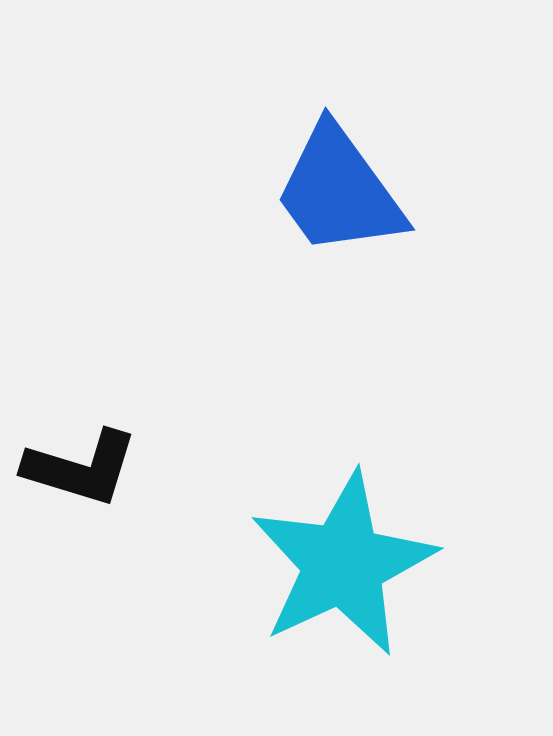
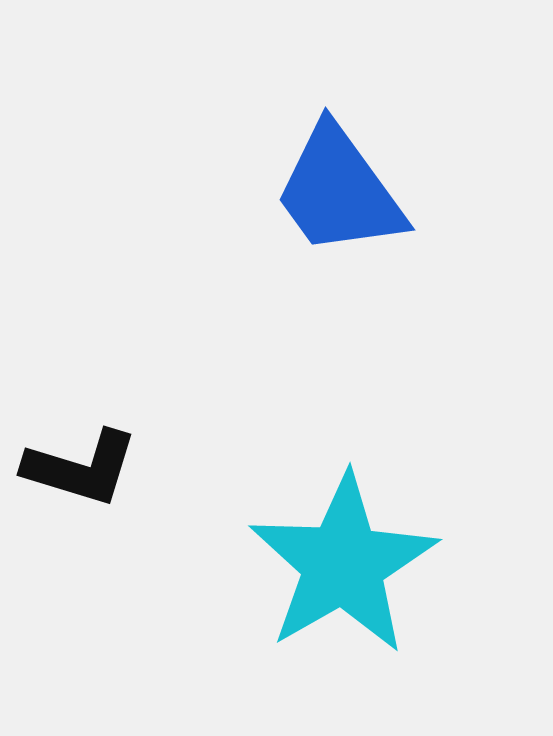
cyan star: rotated 5 degrees counterclockwise
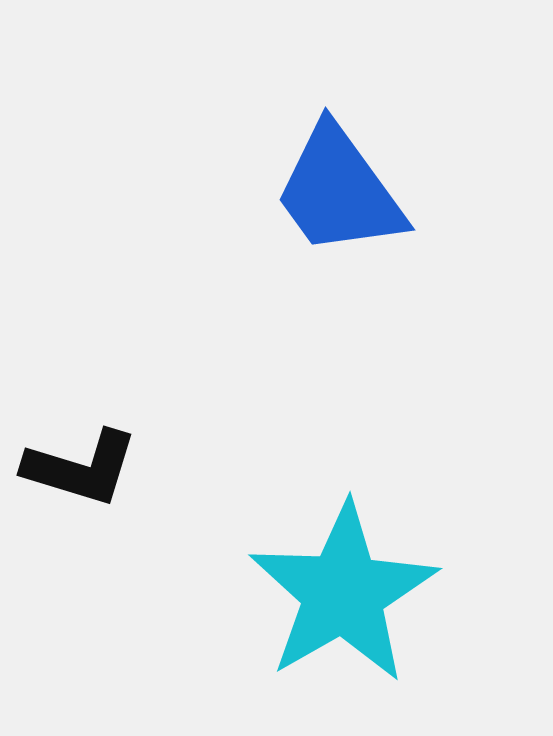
cyan star: moved 29 px down
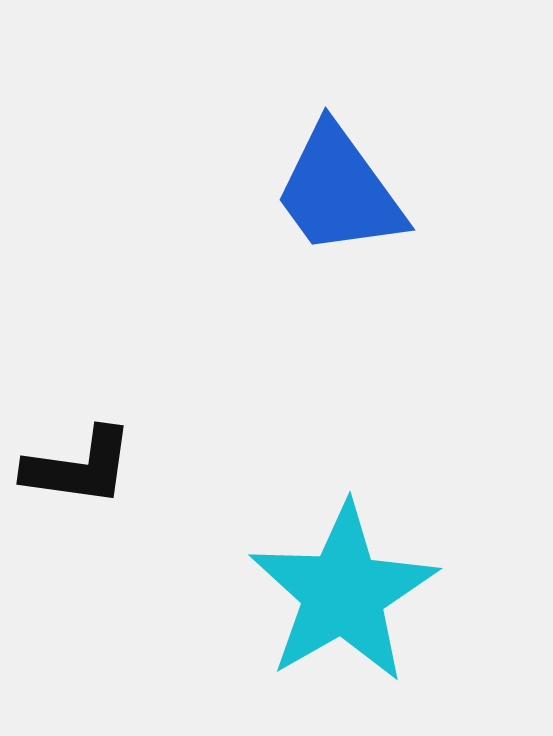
black L-shape: moved 2 px left, 1 px up; rotated 9 degrees counterclockwise
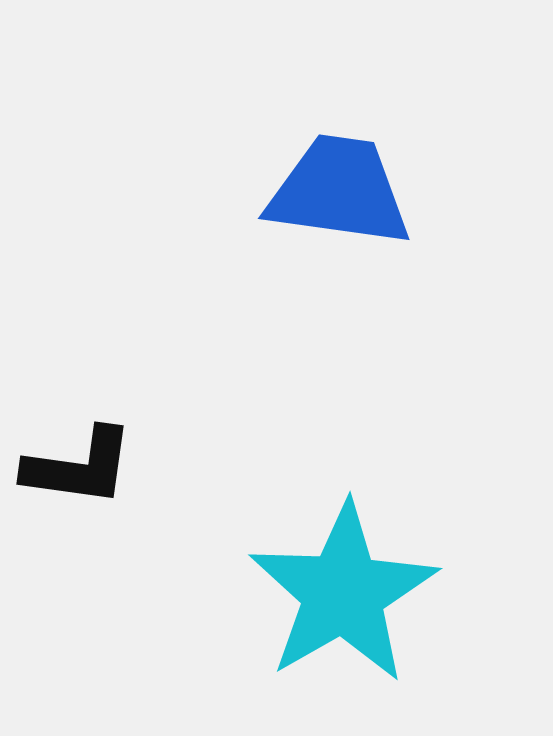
blue trapezoid: rotated 134 degrees clockwise
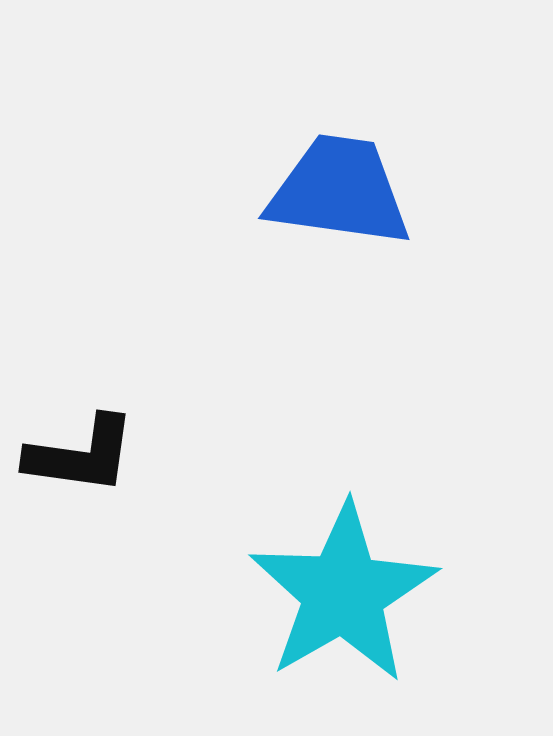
black L-shape: moved 2 px right, 12 px up
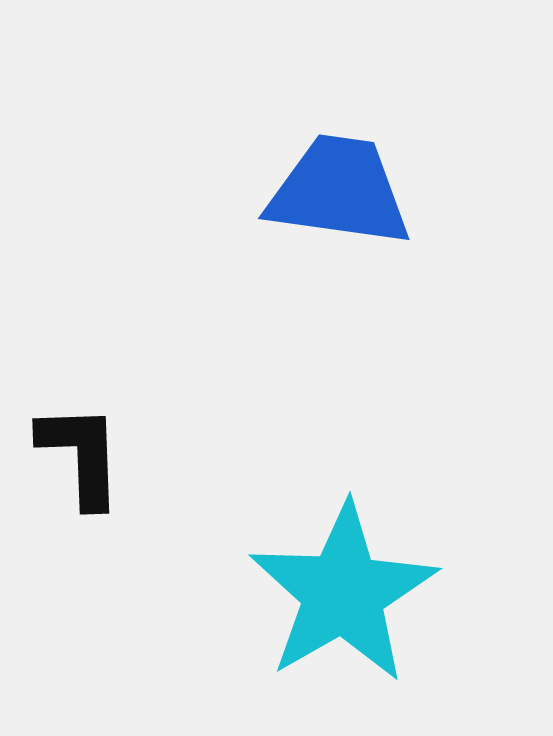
black L-shape: rotated 100 degrees counterclockwise
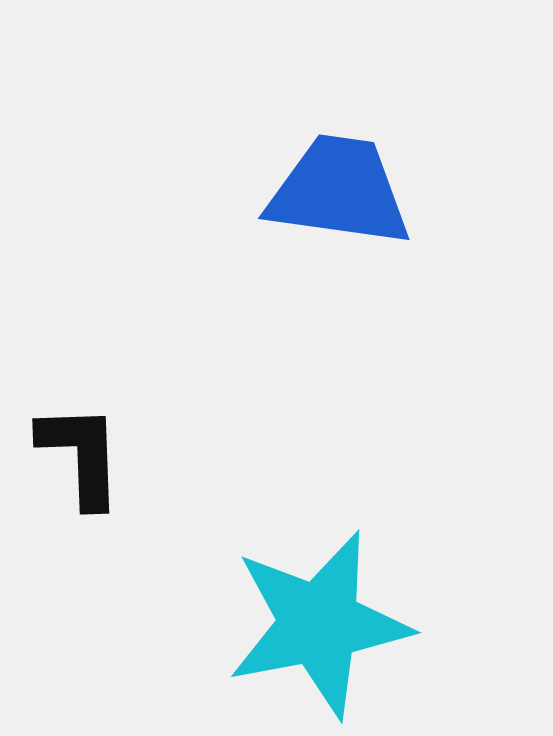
cyan star: moved 24 px left, 31 px down; rotated 19 degrees clockwise
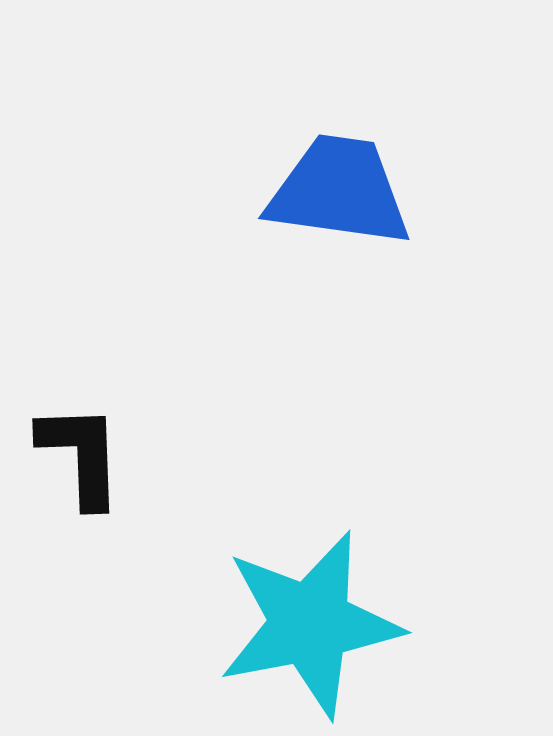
cyan star: moved 9 px left
